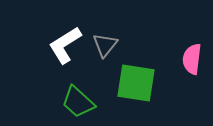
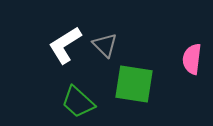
gray triangle: rotated 24 degrees counterclockwise
green square: moved 2 px left, 1 px down
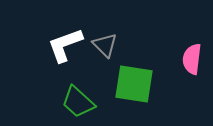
white L-shape: rotated 12 degrees clockwise
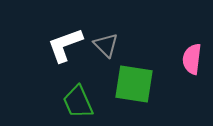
gray triangle: moved 1 px right
green trapezoid: rotated 24 degrees clockwise
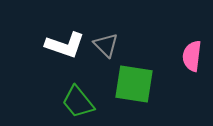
white L-shape: rotated 141 degrees counterclockwise
pink semicircle: moved 3 px up
green trapezoid: rotated 15 degrees counterclockwise
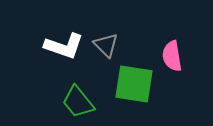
white L-shape: moved 1 px left, 1 px down
pink semicircle: moved 20 px left; rotated 16 degrees counterclockwise
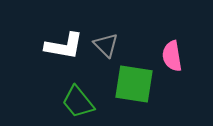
white L-shape: rotated 9 degrees counterclockwise
